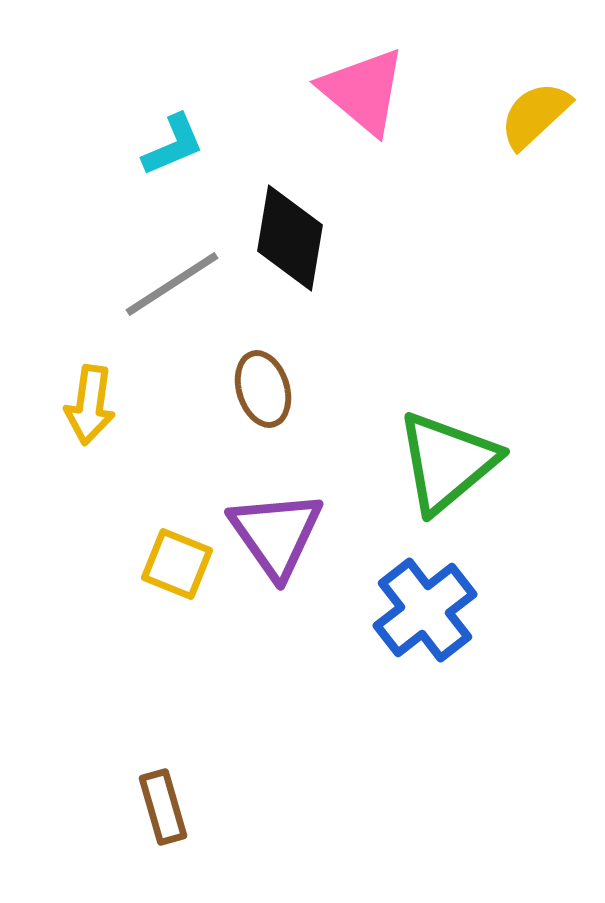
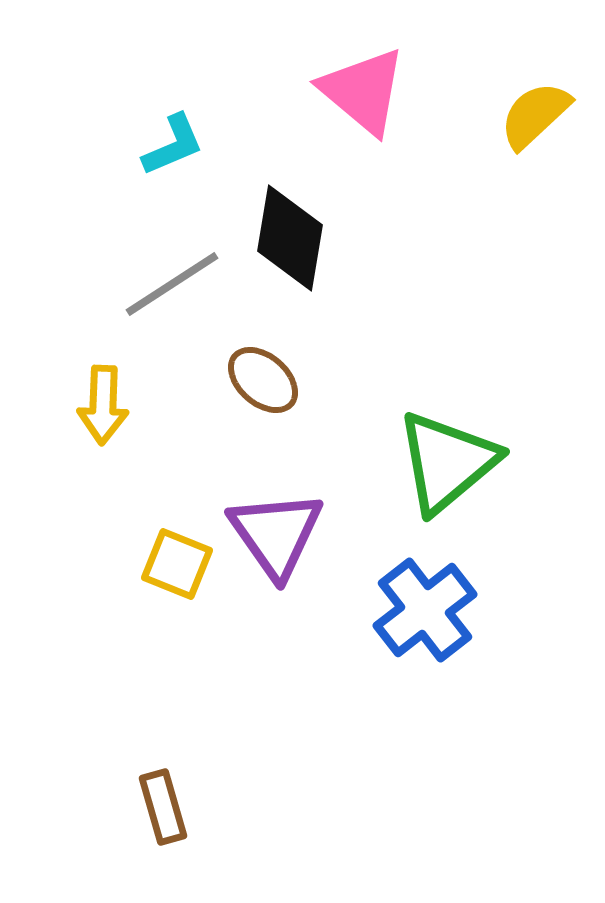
brown ellipse: moved 9 px up; rotated 32 degrees counterclockwise
yellow arrow: moved 13 px right; rotated 6 degrees counterclockwise
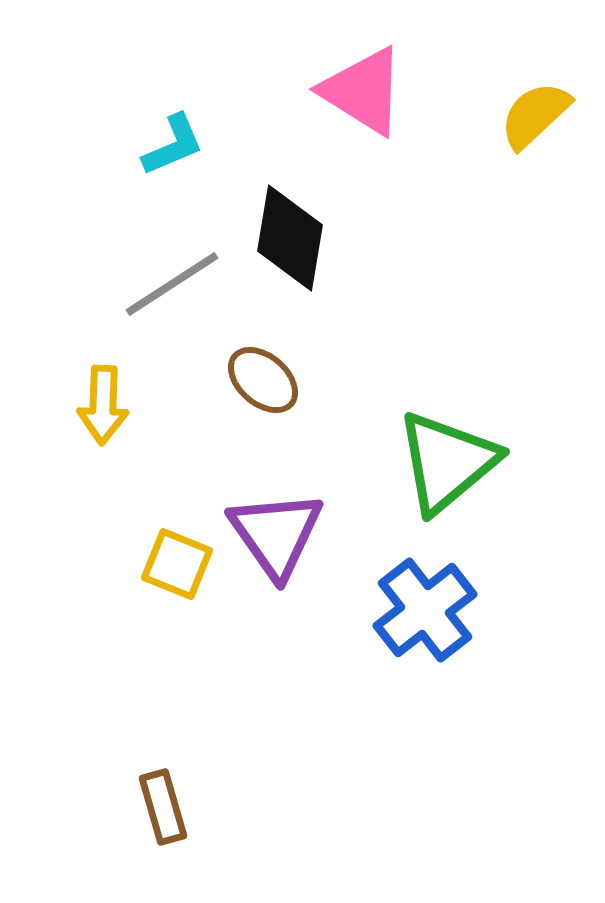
pink triangle: rotated 8 degrees counterclockwise
